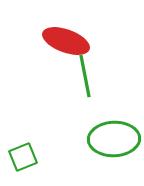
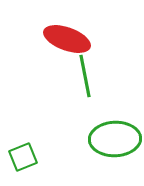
red ellipse: moved 1 px right, 2 px up
green ellipse: moved 1 px right
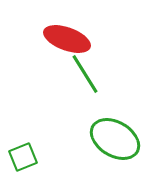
green line: moved 2 px up; rotated 21 degrees counterclockwise
green ellipse: rotated 33 degrees clockwise
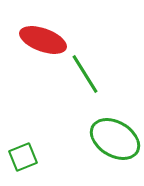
red ellipse: moved 24 px left, 1 px down
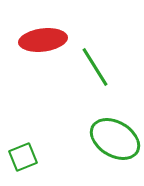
red ellipse: rotated 27 degrees counterclockwise
green line: moved 10 px right, 7 px up
